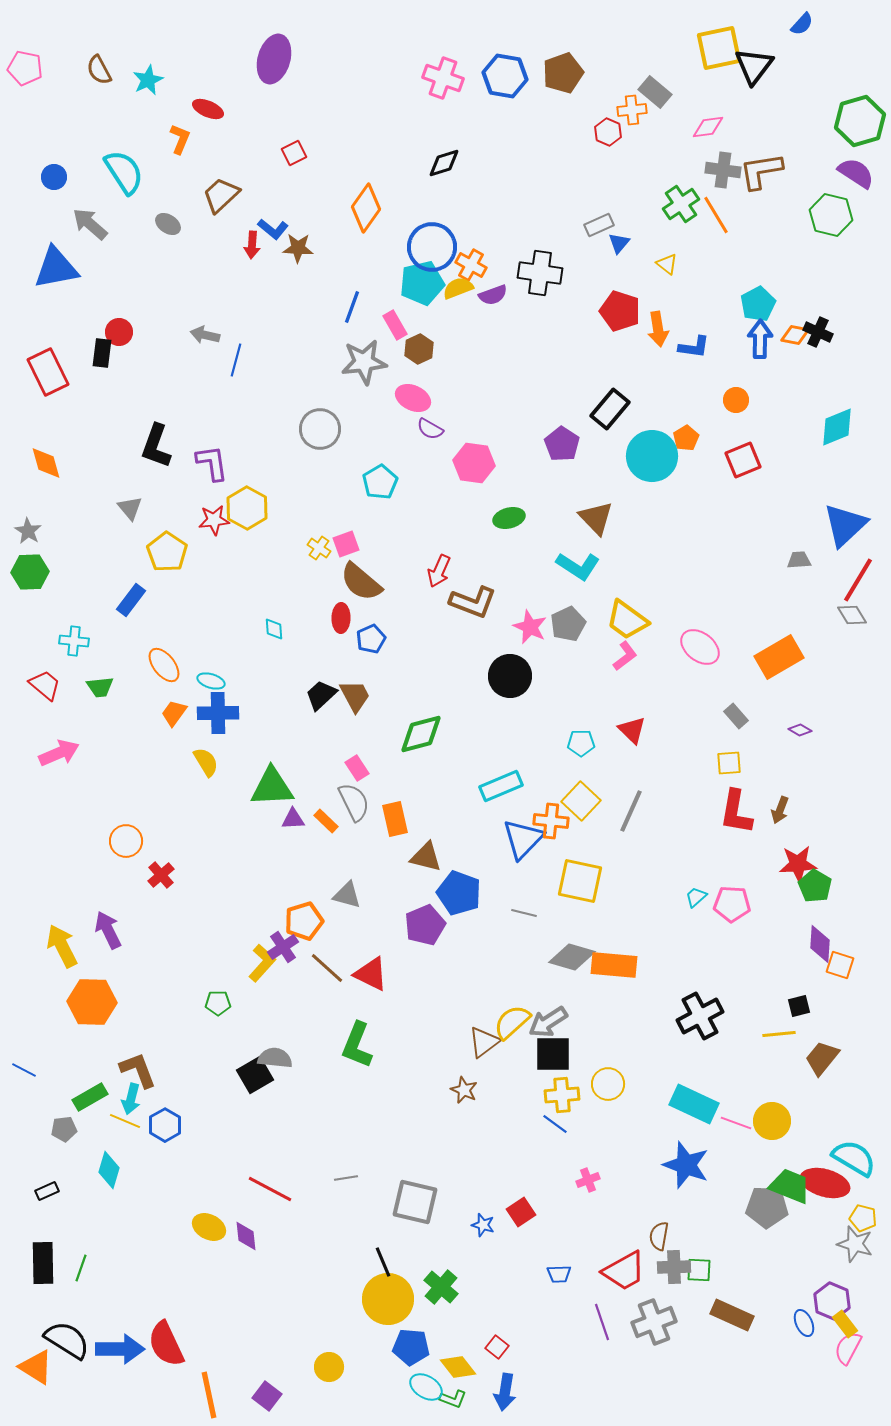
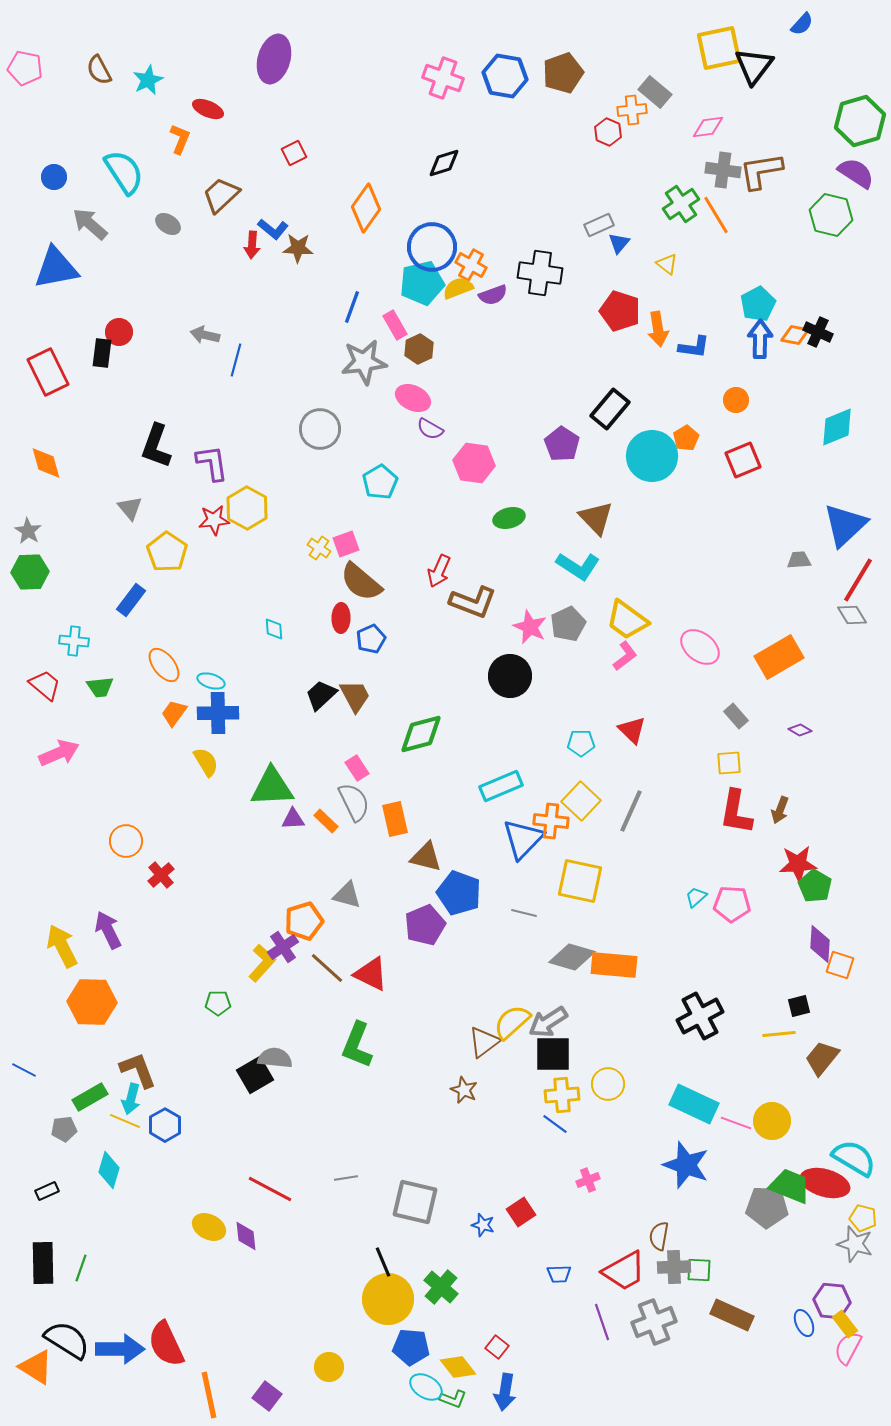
purple hexagon at (832, 1301): rotated 18 degrees counterclockwise
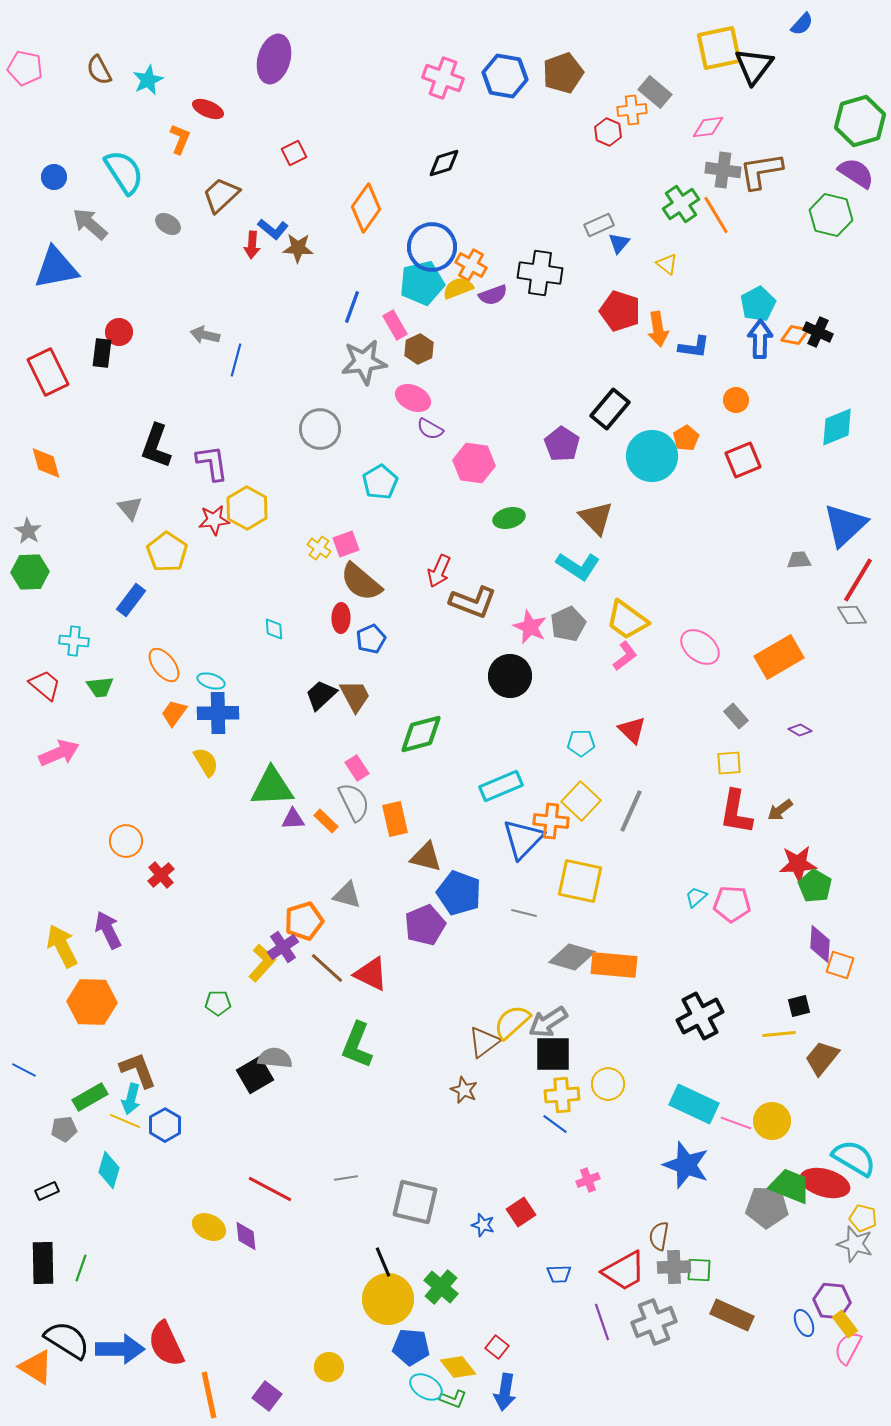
brown arrow at (780, 810): rotated 32 degrees clockwise
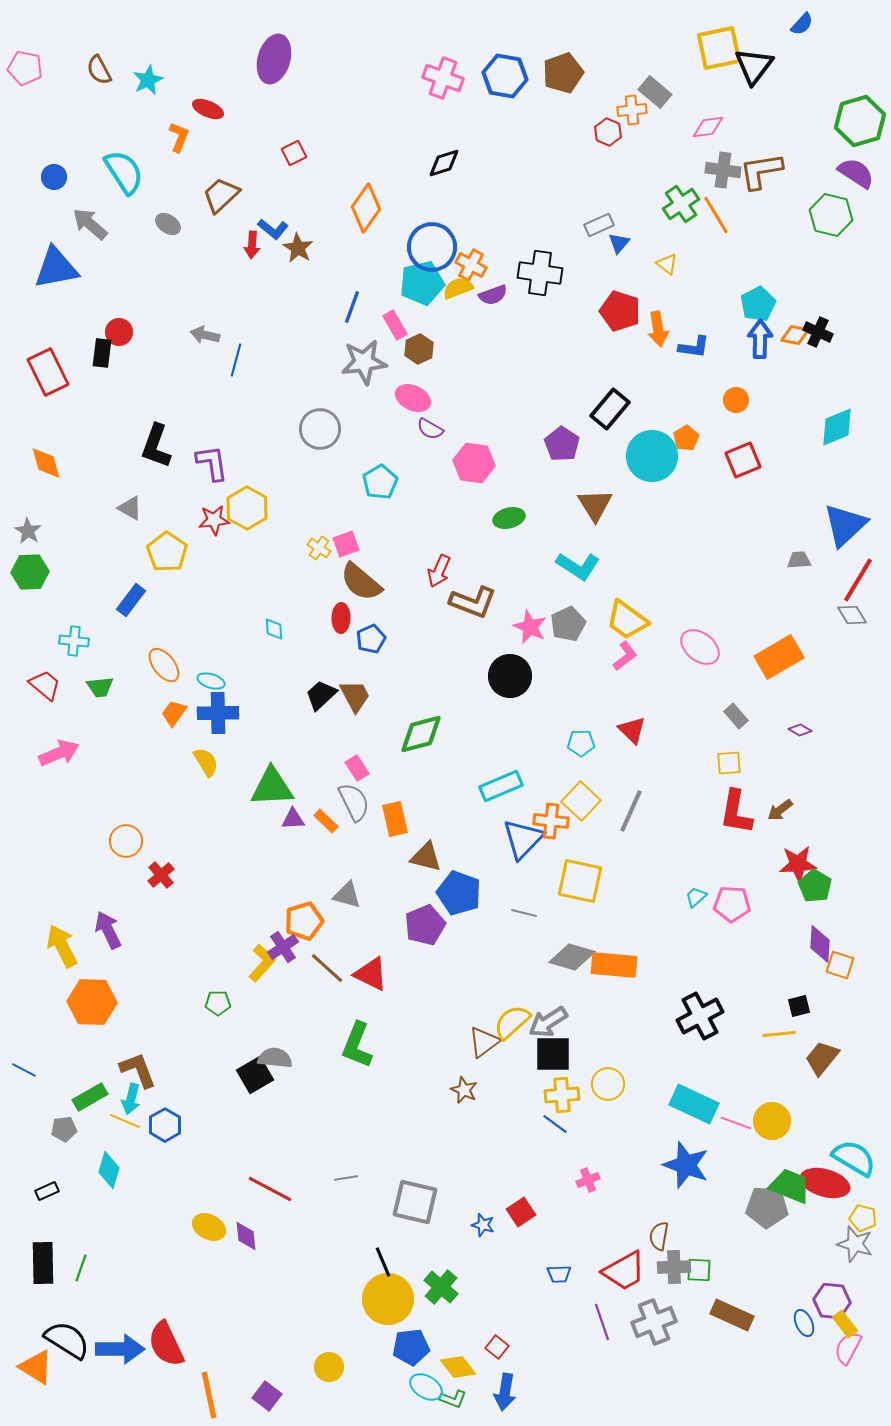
orange L-shape at (180, 139): moved 1 px left, 2 px up
brown star at (298, 248): rotated 28 degrees clockwise
gray triangle at (130, 508): rotated 20 degrees counterclockwise
brown triangle at (596, 518): moved 1 px left, 13 px up; rotated 12 degrees clockwise
blue pentagon at (411, 1347): rotated 12 degrees counterclockwise
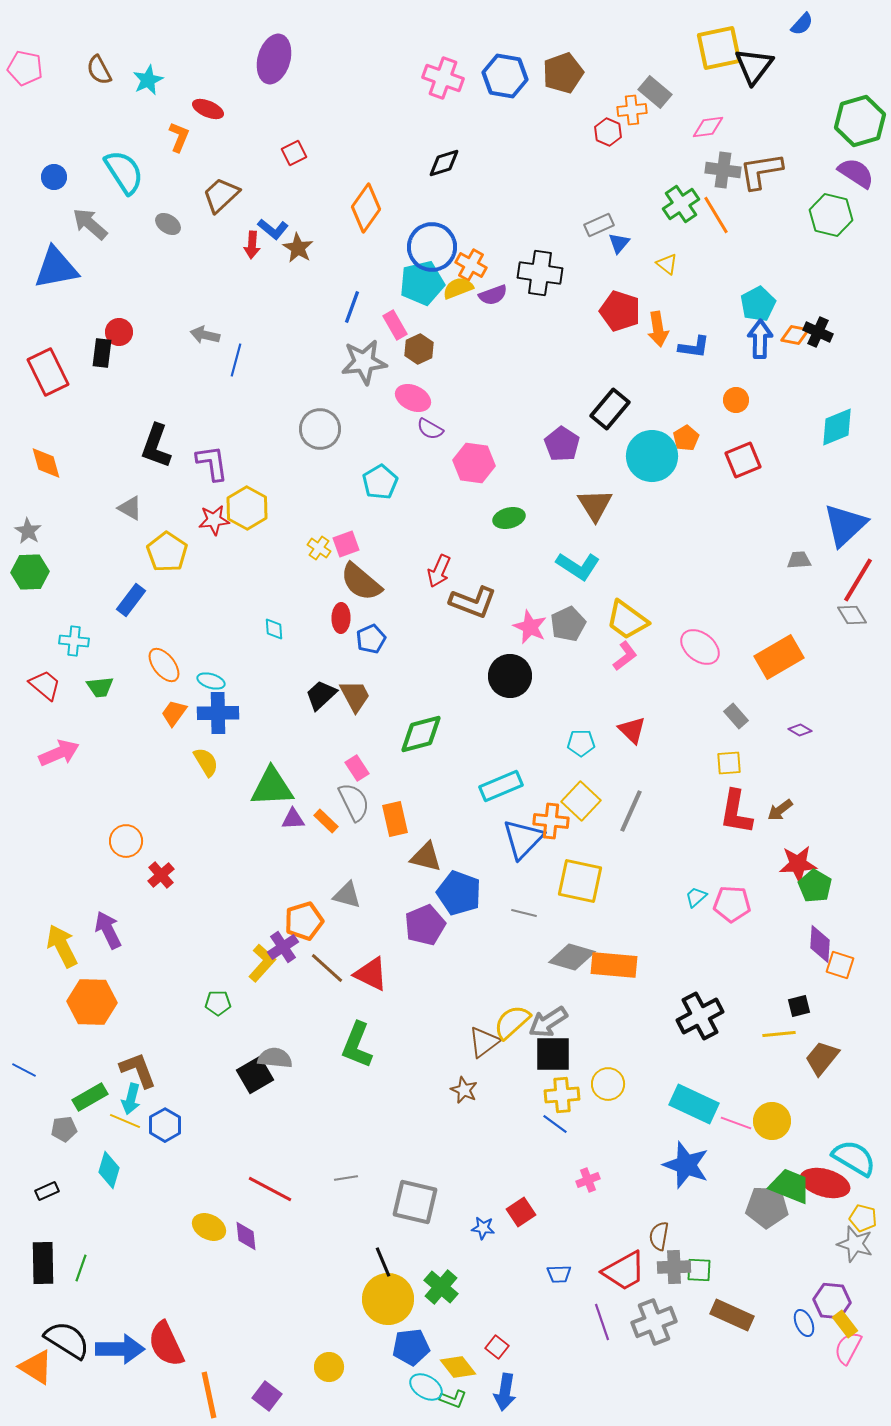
blue star at (483, 1225): moved 3 px down; rotated 10 degrees counterclockwise
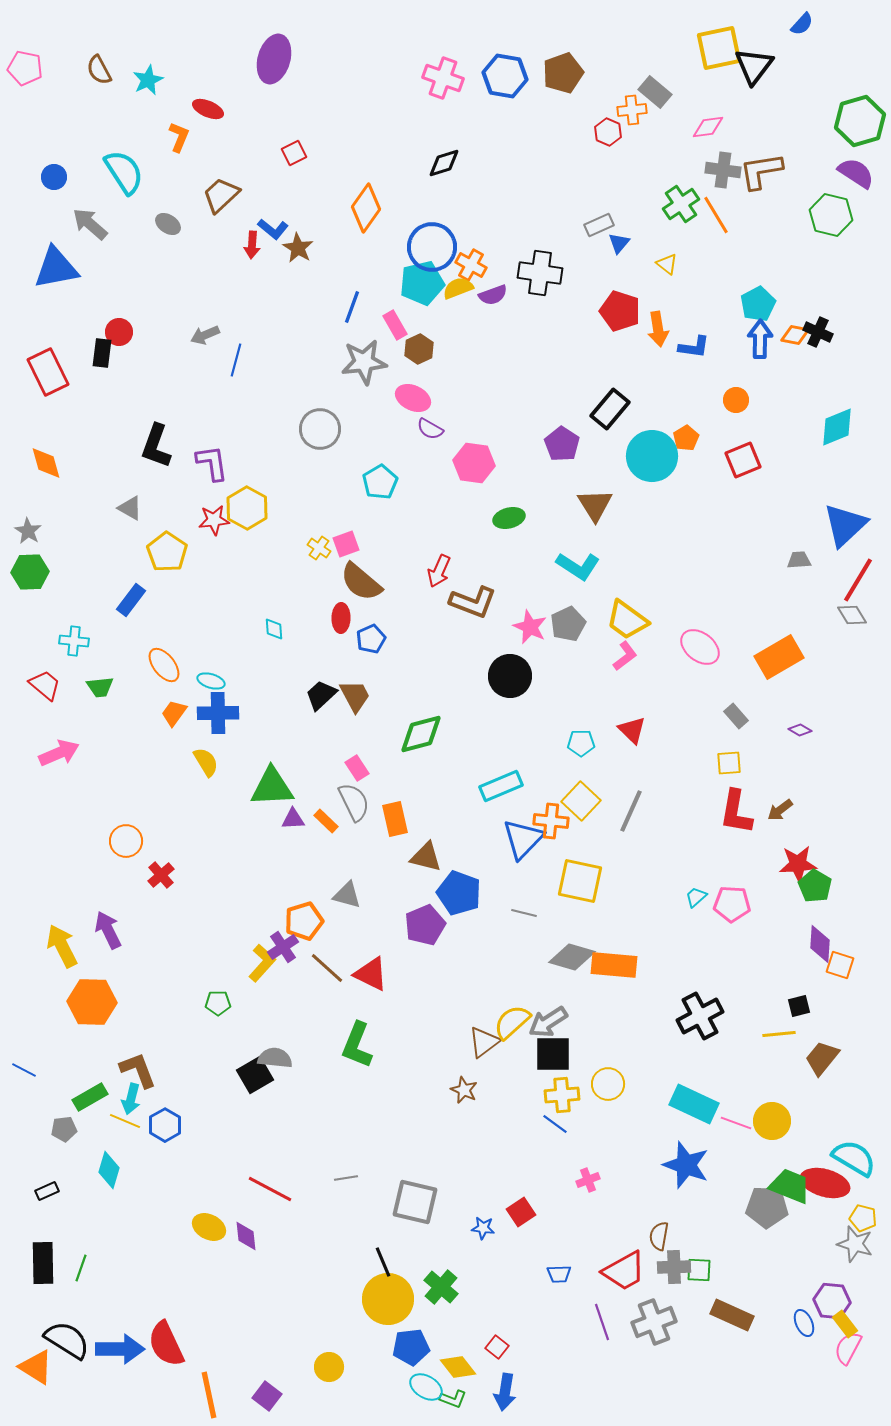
gray arrow at (205, 335): rotated 36 degrees counterclockwise
